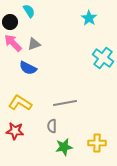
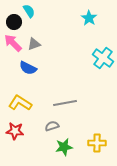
black circle: moved 4 px right
gray semicircle: rotated 72 degrees clockwise
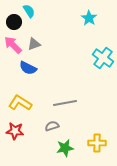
pink arrow: moved 2 px down
green star: moved 1 px right, 1 px down
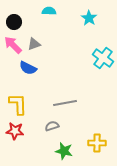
cyan semicircle: moved 20 px right; rotated 56 degrees counterclockwise
yellow L-shape: moved 2 px left, 1 px down; rotated 55 degrees clockwise
green star: moved 1 px left, 3 px down; rotated 24 degrees clockwise
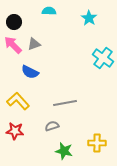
blue semicircle: moved 2 px right, 4 px down
yellow L-shape: moved 3 px up; rotated 40 degrees counterclockwise
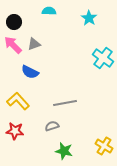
yellow cross: moved 7 px right, 3 px down; rotated 30 degrees clockwise
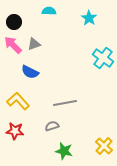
yellow cross: rotated 12 degrees clockwise
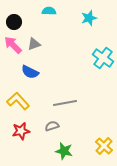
cyan star: rotated 21 degrees clockwise
red star: moved 6 px right; rotated 18 degrees counterclockwise
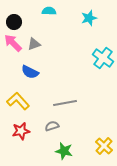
pink arrow: moved 2 px up
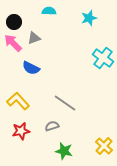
gray triangle: moved 6 px up
blue semicircle: moved 1 px right, 4 px up
gray line: rotated 45 degrees clockwise
